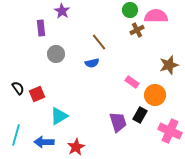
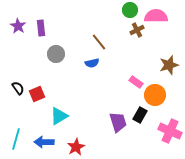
purple star: moved 44 px left, 15 px down
pink rectangle: moved 4 px right
cyan line: moved 4 px down
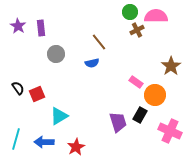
green circle: moved 2 px down
brown star: moved 2 px right, 1 px down; rotated 18 degrees counterclockwise
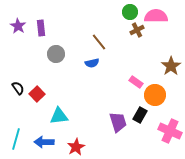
red square: rotated 21 degrees counterclockwise
cyan triangle: rotated 24 degrees clockwise
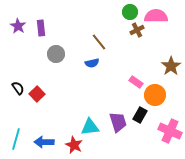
cyan triangle: moved 31 px right, 11 px down
red star: moved 2 px left, 2 px up; rotated 18 degrees counterclockwise
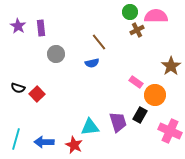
black semicircle: rotated 144 degrees clockwise
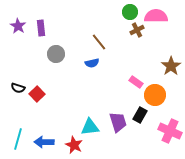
cyan line: moved 2 px right
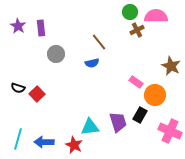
brown star: rotated 12 degrees counterclockwise
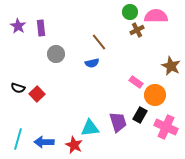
cyan triangle: moved 1 px down
pink cross: moved 4 px left, 4 px up
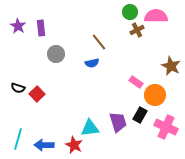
blue arrow: moved 3 px down
